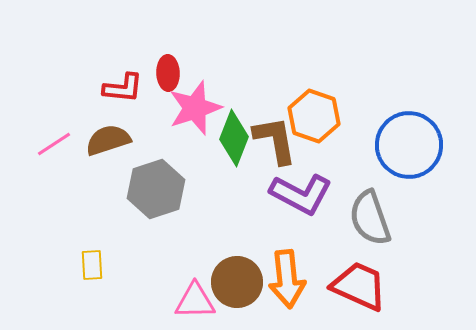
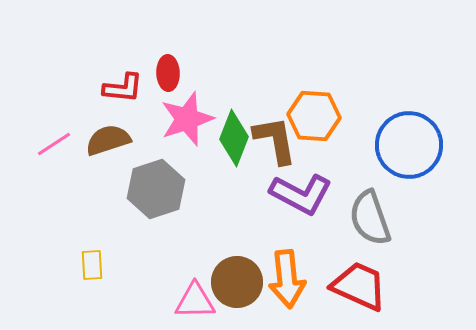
pink star: moved 8 px left, 11 px down
orange hexagon: rotated 15 degrees counterclockwise
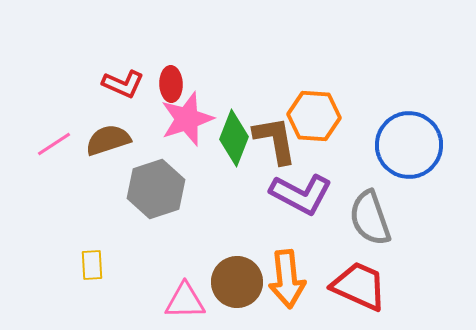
red ellipse: moved 3 px right, 11 px down
red L-shape: moved 4 px up; rotated 18 degrees clockwise
pink triangle: moved 10 px left
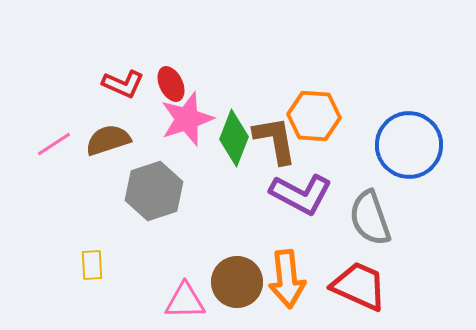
red ellipse: rotated 24 degrees counterclockwise
gray hexagon: moved 2 px left, 2 px down
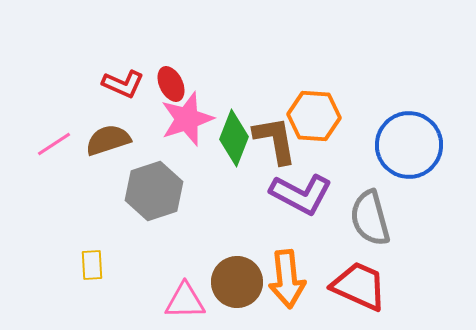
gray semicircle: rotated 4 degrees clockwise
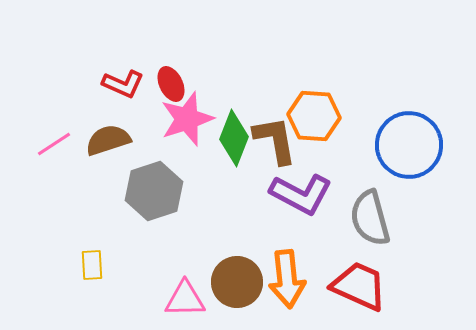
pink triangle: moved 2 px up
